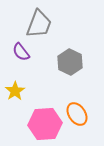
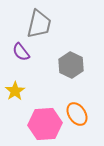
gray trapezoid: rotated 8 degrees counterclockwise
gray hexagon: moved 1 px right, 3 px down
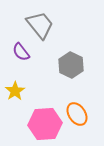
gray trapezoid: moved 1 px right, 1 px down; rotated 52 degrees counterclockwise
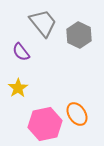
gray trapezoid: moved 3 px right, 2 px up
gray hexagon: moved 8 px right, 30 px up
yellow star: moved 3 px right, 3 px up
pink hexagon: rotated 8 degrees counterclockwise
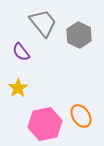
orange ellipse: moved 4 px right, 2 px down
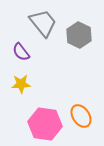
yellow star: moved 3 px right, 4 px up; rotated 30 degrees clockwise
pink hexagon: rotated 20 degrees clockwise
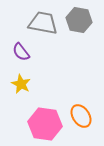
gray trapezoid: rotated 40 degrees counterclockwise
gray hexagon: moved 15 px up; rotated 15 degrees counterclockwise
yellow star: rotated 30 degrees clockwise
